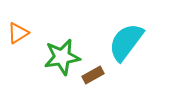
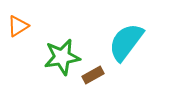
orange triangle: moved 7 px up
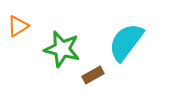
green star: moved 8 px up; rotated 24 degrees clockwise
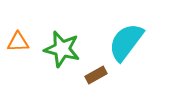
orange triangle: moved 16 px down; rotated 30 degrees clockwise
brown rectangle: moved 3 px right
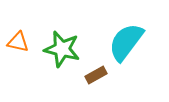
orange triangle: rotated 15 degrees clockwise
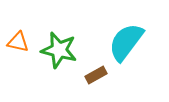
green star: moved 3 px left, 1 px down
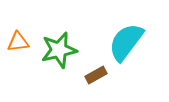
orange triangle: rotated 20 degrees counterclockwise
green star: rotated 27 degrees counterclockwise
